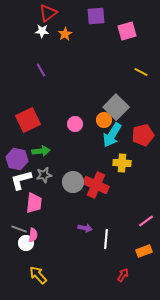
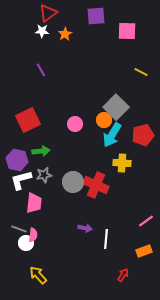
pink square: rotated 18 degrees clockwise
purple hexagon: moved 1 px down
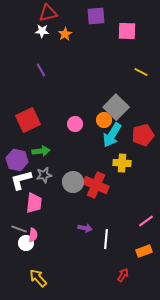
red triangle: rotated 24 degrees clockwise
yellow arrow: moved 3 px down
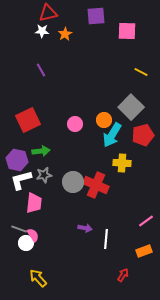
gray square: moved 15 px right
pink semicircle: rotated 40 degrees counterclockwise
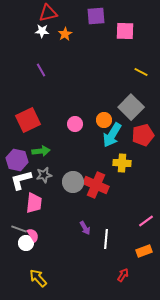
pink square: moved 2 px left
purple arrow: rotated 48 degrees clockwise
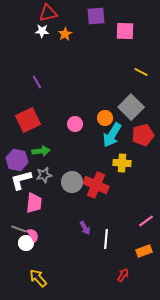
purple line: moved 4 px left, 12 px down
orange circle: moved 1 px right, 2 px up
gray circle: moved 1 px left
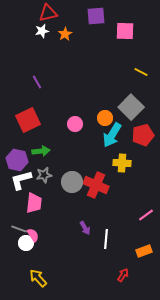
white star: rotated 16 degrees counterclockwise
pink line: moved 6 px up
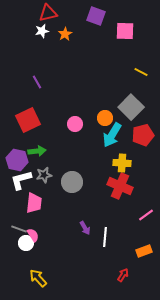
purple square: rotated 24 degrees clockwise
green arrow: moved 4 px left
red cross: moved 24 px right, 1 px down
white line: moved 1 px left, 2 px up
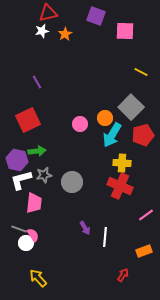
pink circle: moved 5 px right
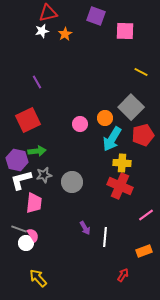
cyan arrow: moved 4 px down
